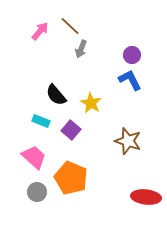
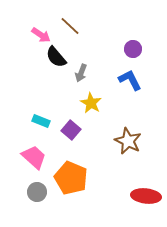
pink arrow: moved 1 px right, 4 px down; rotated 84 degrees clockwise
gray arrow: moved 24 px down
purple circle: moved 1 px right, 6 px up
black semicircle: moved 38 px up
brown star: rotated 8 degrees clockwise
red ellipse: moved 1 px up
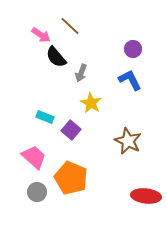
cyan rectangle: moved 4 px right, 4 px up
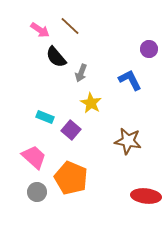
pink arrow: moved 1 px left, 5 px up
purple circle: moved 16 px right
brown star: rotated 16 degrees counterclockwise
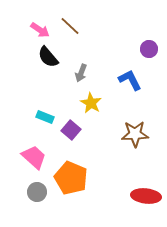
black semicircle: moved 8 px left
brown star: moved 7 px right, 7 px up; rotated 12 degrees counterclockwise
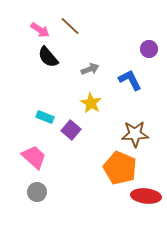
gray arrow: moved 9 px right, 4 px up; rotated 132 degrees counterclockwise
orange pentagon: moved 49 px right, 10 px up
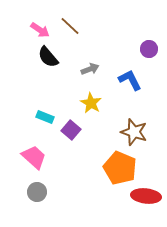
brown star: moved 1 px left, 2 px up; rotated 20 degrees clockwise
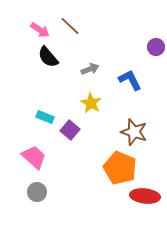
purple circle: moved 7 px right, 2 px up
purple square: moved 1 px left
red ellipse: moved 1 px left
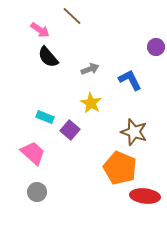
brown line: moved 2 px right, 10 px up
pink trapezoid: moved 1 px left, 4 px up
